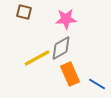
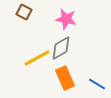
brown square: rotated 14 degrees clockwise
pink star: rotated 15 degrees clockwise
orange rectangle: moved 5 px left, 4 px down
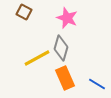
pink star: moved 1 px right, 1 px up; rotated 10 degrees clockwise
gray diamond: rotated 45 degrees counterclockwise
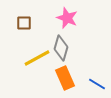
brown square: moved 11 px down; rotated 28 degrees counterclockwise
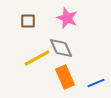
brown square: moved 4 px right, 2 px up
gray diamond: rotated 40 degrees counterclockwise
orange rectangle: moved 1 px up
blue line: moved 1 px left, 1 px up; rotated 54 degrees counterclockwise
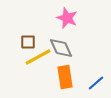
brown square: moved 21 px down
yellow line: moved 1 px right, 1 px up
orange rectangle: rotated 15 degrees clockwise
blue line: rotated 18 degrees counterclockwise
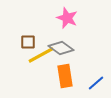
gray diamond: rotated 30 degrees counterclockwise
yellow line: moved 3 px right, 2 px up
orange rectangle: moved 1 px up
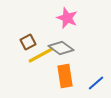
brown square: rotated 28 degrees counterclockwise
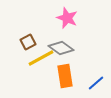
yellow line: moved 3 px down
